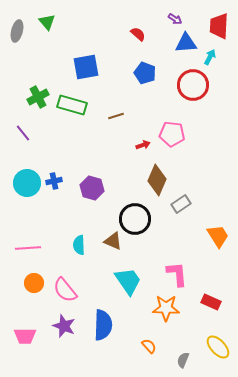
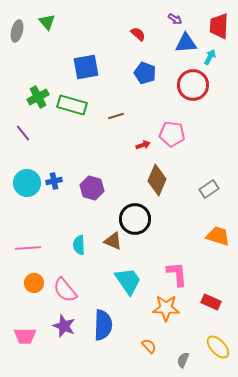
gray rectangle: moved 28 px right, 15 px up
orange trapezoid: rotated 40 degrees counterclockwise
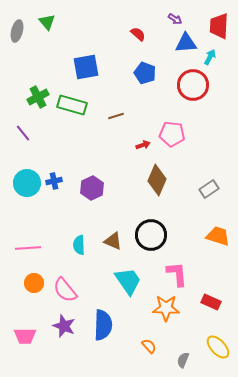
purple hexagon: rotated 20 degrees clockwise
black circle: moved 16 px right, 16 px down
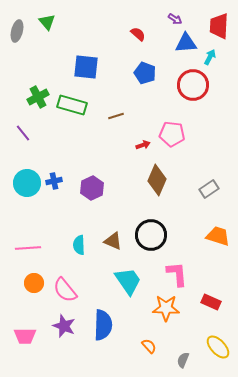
blue square: rotated 16 degrees clockwise
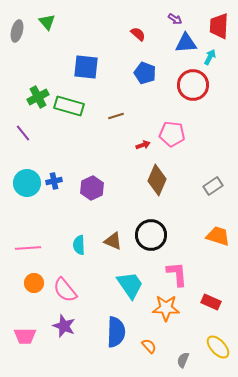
green rectangle: moved 3 px left, 1 px down
gray rectangle: moved 4 px right, 3 px up
cyan trapezoid: moved 2 px right, 4 px down
blue semicircle: moved 13 px right, 7 px down
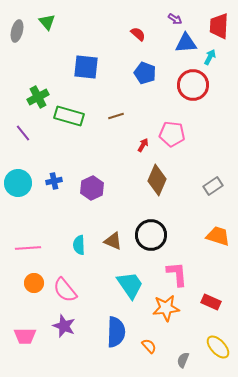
green rectangle: moved 10 px down
red arrow: rotated 40 degrees counterclockwise
cyan circle: moved 9 px left
orange star: rotated 8 degrees counterclockwise
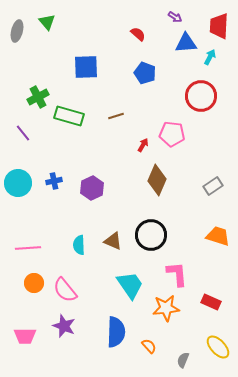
purple arrow: moved 2 px up
blue square: rotated 8 degrees counterclockwise
red circle: moved 8 px right, 11 px down
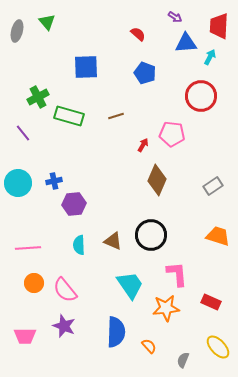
purple hexagon: moved 18 px left, 16 px down; rotated 20 degrees clockwise
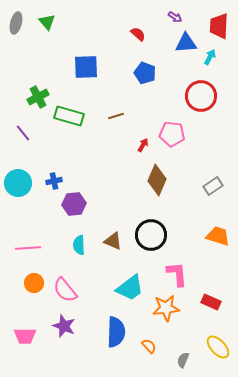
gray ellipse: moved 1 px left, 8 px up
cyan trapezoid: moved 3 px down; rotated 88 degrees clockwise
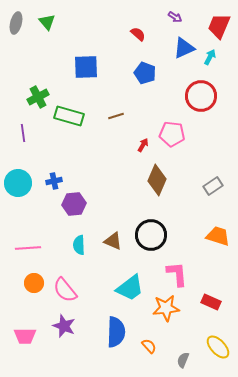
red trapezoid: rotated 20 degrees clockwise
blue triangle: moved 2 px left, 5 px down; rotated 20 degrees counterclockwise
purple line: rotated 30 degrees clockwise
